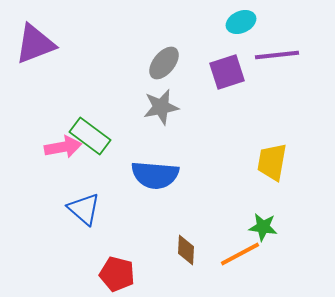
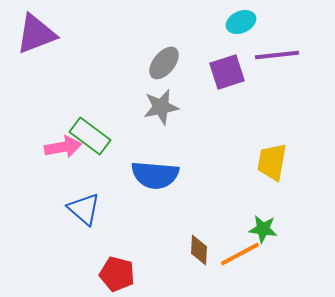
purple triangle: moved 1 px right, 10 px up
green star: moved 2 px down
brown diamond: moved 13 px right
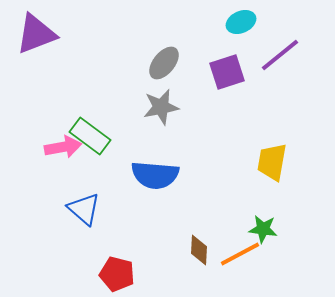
purple line: moved 3 px right; rotated 33 degrees counterclockwise
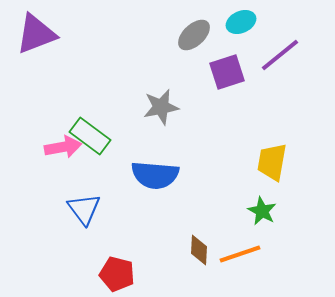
gray ellipse: moved 30 px right, 28 px up; rotated 8 degrees clockwise
blue triangle: rotated 12 degrees clockwise
green star: moved 1 px left, 18 px up; rotated 20 degrees clockwise
orange line: rotated 9 degrees clockwise
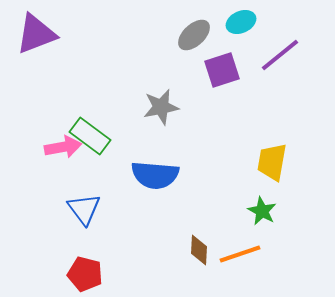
purple square: moved 5 px left, 2 px up
red pentagon: moved 32 px left
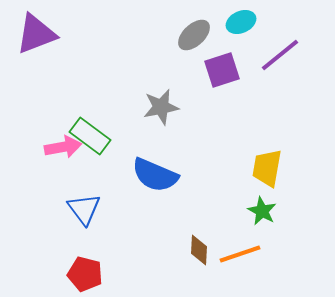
yellow trapezoid: moved 5 px left, 6 px down
blue semicircle: rotated 18 degrees clockwise
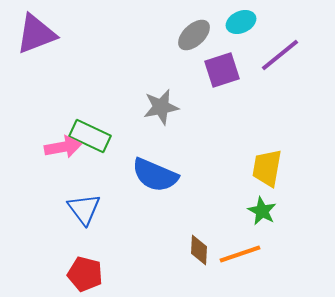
green rectangle: rotated 12 degrees counterclockwise
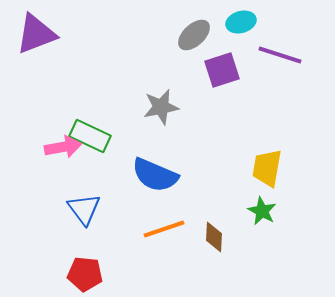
cyan ellipse: rotated 8 degrees clockwise
purple line: rotated 57 degrees clockwise
brown diamond: moved 15 px right, 13 px up
orange line: moved 76 px left, 25 px up
red pentagon: rotated 8 degrees counterclockwise
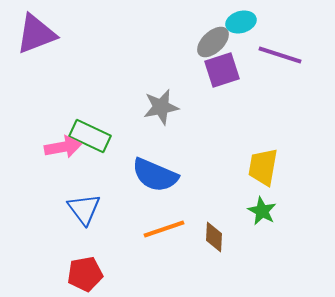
gray ellipse: moved 19 px right, 7 px down
yellow trapezoid: moved 4 px left, 1 px up
red pentagon: rotated 16 degrees counterclockwise
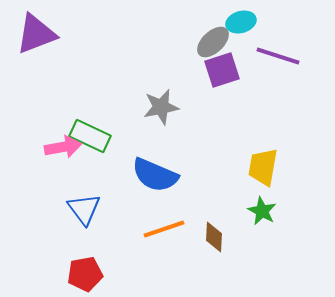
purple line: moved 2 px left, 1 px down
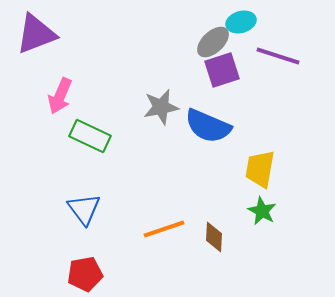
pink arrow: moved 3 px left, 51 px up; rotated 123 degrees clockwise
yellow trapezoid: moved 3 px left, 2 px down
blue semicircle: moved 53 px right, 49 px up
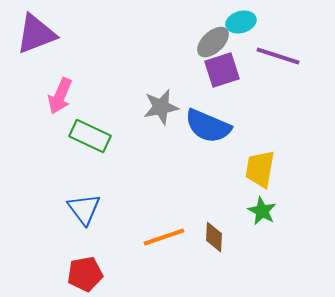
orange line: moved 8 px down
